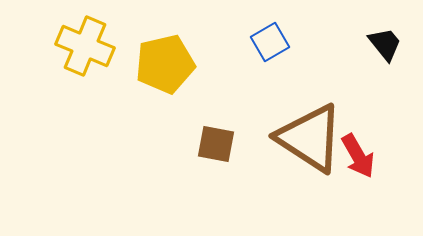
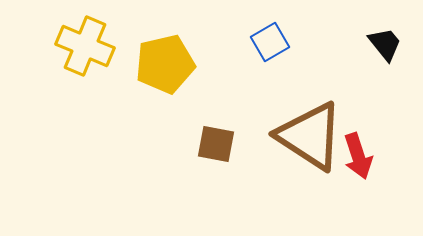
brown triangle: moved 2 px up
red arrow: rotated 12 degrees clockwise
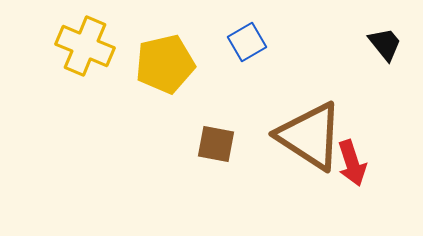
blue square: moved 23 px left
red arrow: moved 6 px left, 7 px down
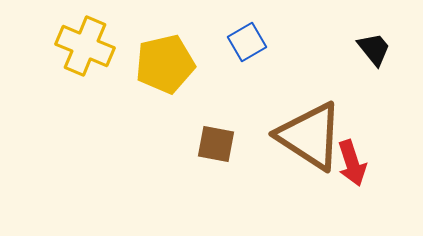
black trapezoid: moved 11 px left, 5 px down
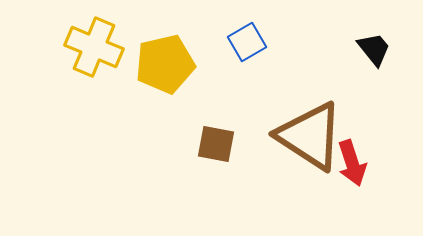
yellow cross: moved 9 px right, 1 px down
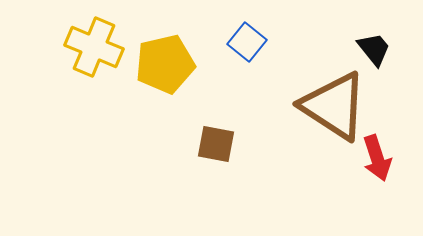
blue square: rotated 21 degrees counterclockwise
brown triangle: moved 24 px right, 30 px up
red arrow: moved 25 px right, 5 px up
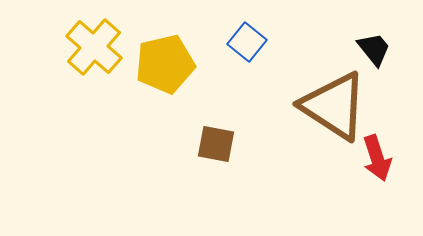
yellow cross: rotated 18 degrees clockwise
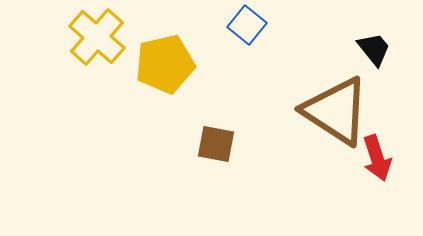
blue square: moved 17 px up
yellow cross: moved 3 px right, 10 px up
brown triangle: moved 2 px right, 5 px down
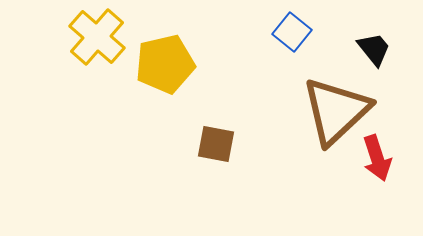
blue square: moved 45 px right, 7 px down
brown triangle: rotated 44 degrees clockwise
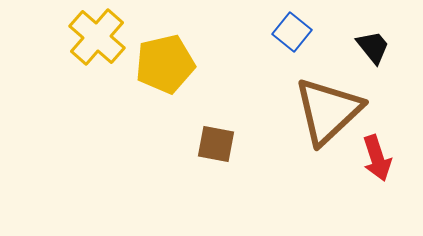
black trapezoid: moved 1 px left, 2 px up
brown triangle: moved 8 px left
